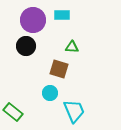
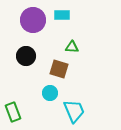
black circle: moved 10 px down
green rectangle: rotated 30 degrees clockwise
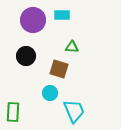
green rectangle: rotated 24 degrees clockwise
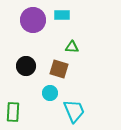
black circle: moved 10 px down
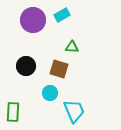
cyan rectangle: rotated 28 degrees counterclockwise
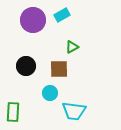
green triangle: rotated 32 degrees counterclockwise
brown square: rotated 18 degrees counterclockwise
cyan trapezoid: rotated 120 degrees clockwise
